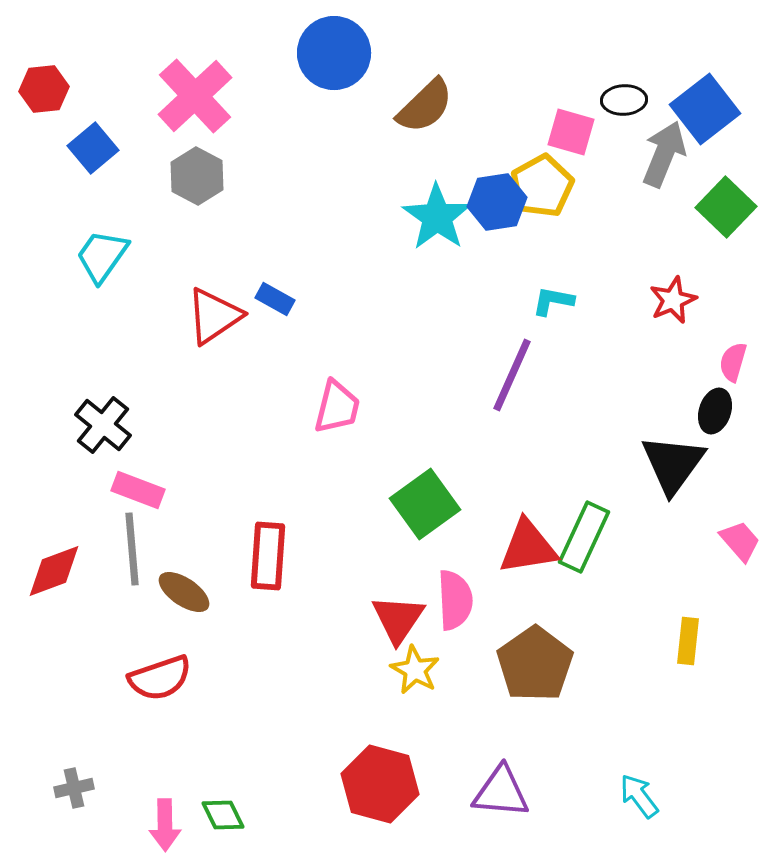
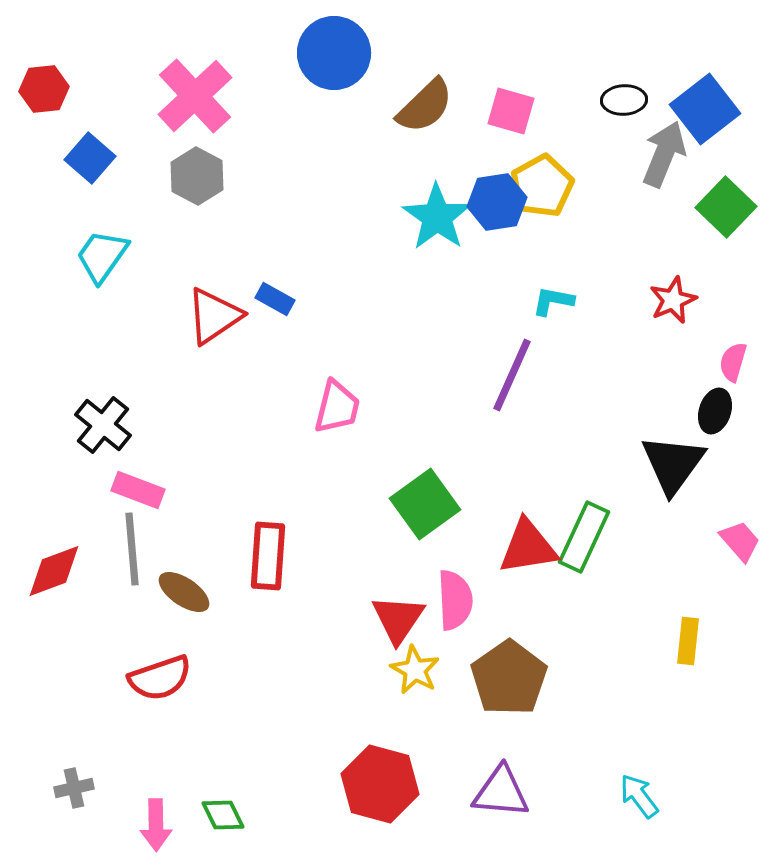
pink square at (571, 132): moved 60 px left, 21 px up
blue square at (93, 148): moved 3 px left, 10 px down; rotated 9 degrees counterclockwise
brown pentagon at (535, 664): moved 26 px left, 14 px down
pink arrow at (165, 825): moved 9 px left
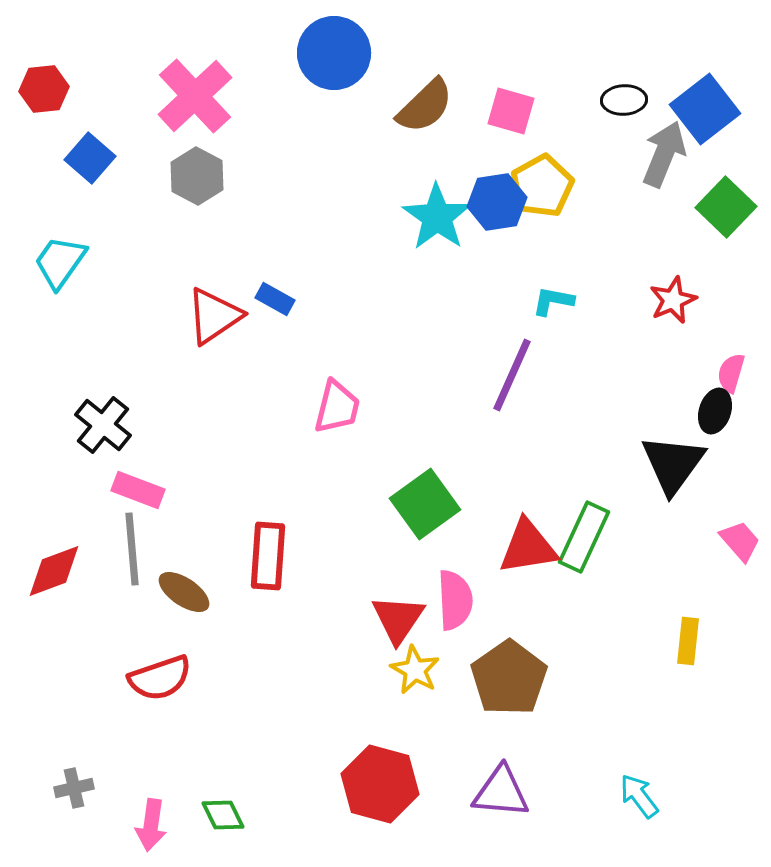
cyan trapezoid at (102, 256): moved 42 px left, 6 px down
pink semicircle at (733, 362): moved 2 px left, 11 px down
pink arrow at (156, 825): moved 5 px left; rotated 9 degrees clockwise
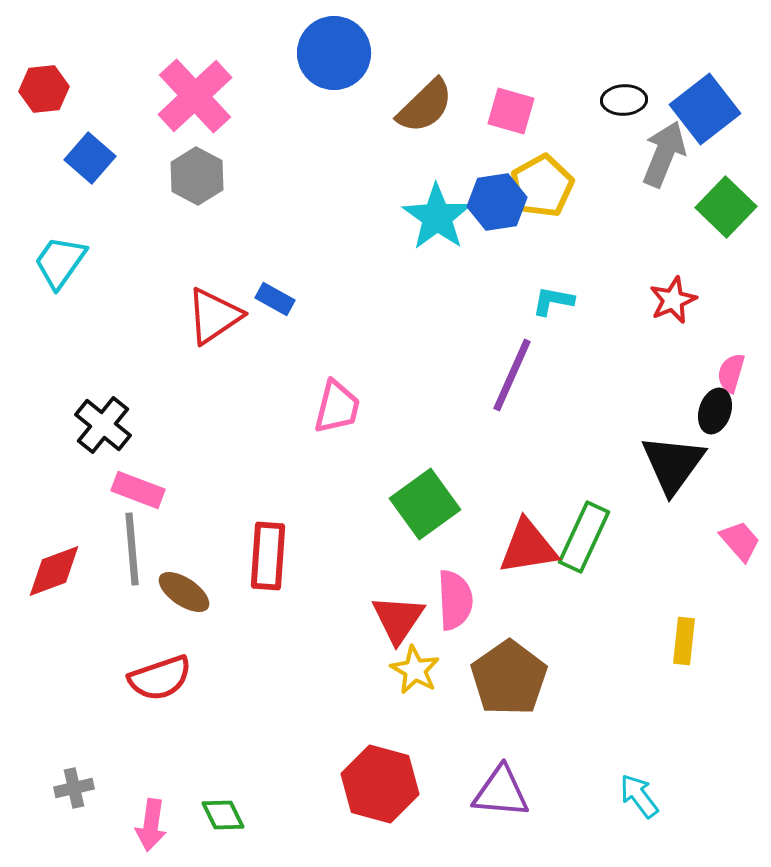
yellow rectangle at (688, 641): moved 4 px left
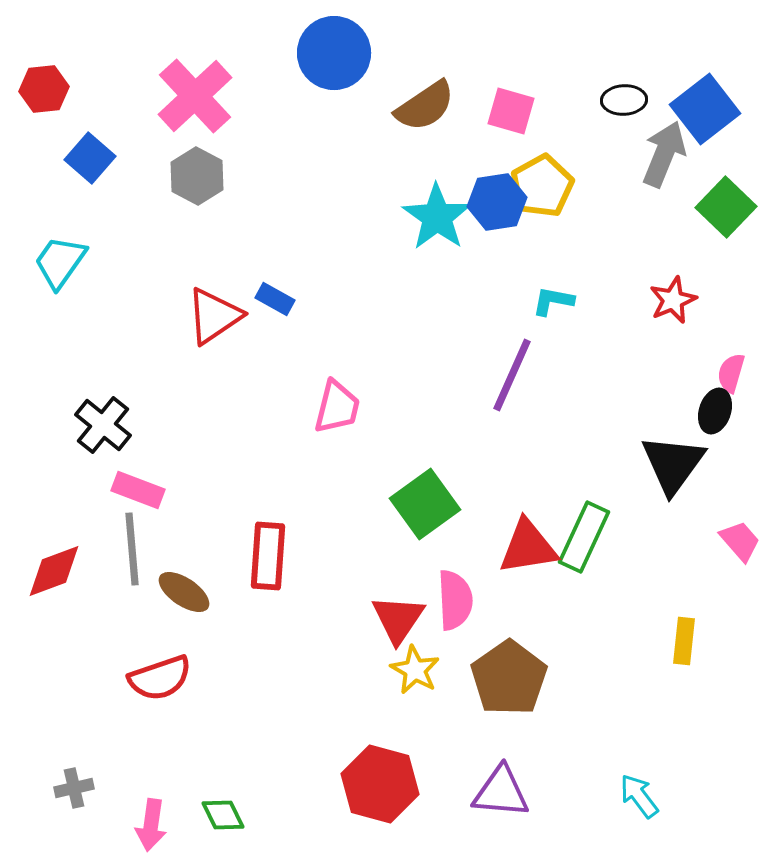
brown semicircle at (425, 106): rotated 10 degrees clockwise
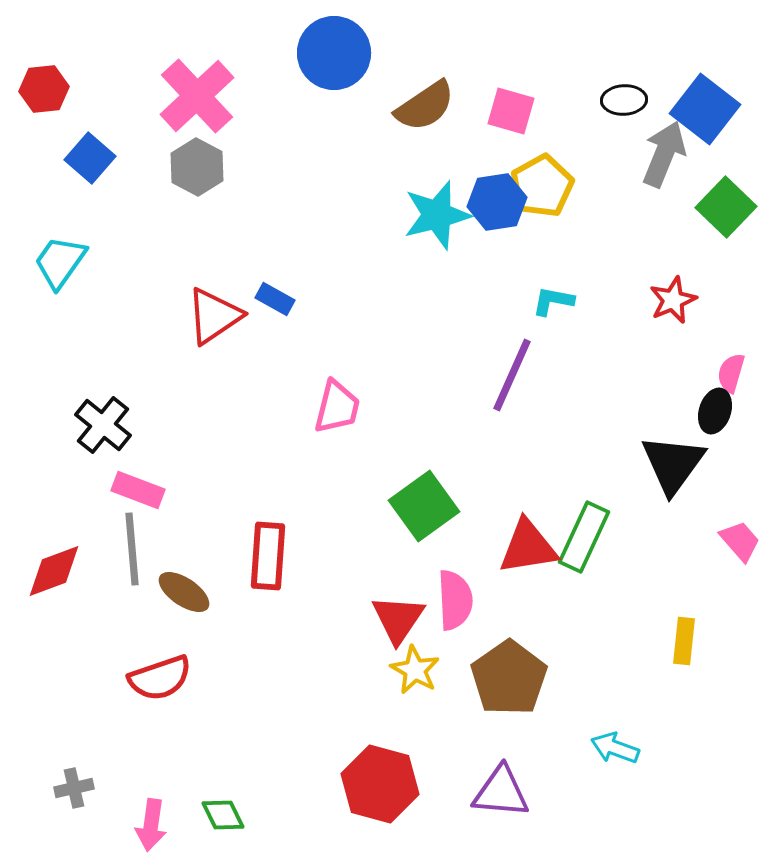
pink cross at (195, 96): moved 2 px right
blue square at (705, 109): rotated 14 degrees counterclockwise
gray hexagon at (197, 176): moved 9 px up
cyan star at (437, 217): moved 2 px up; rotated 22 degrees clockwise
green square at (425, 504): moved 1 px left, 2 px down
cyan arrow at (639, 796): moved 24 px left, 48 px up; rotated 33 degrees counterclockwise
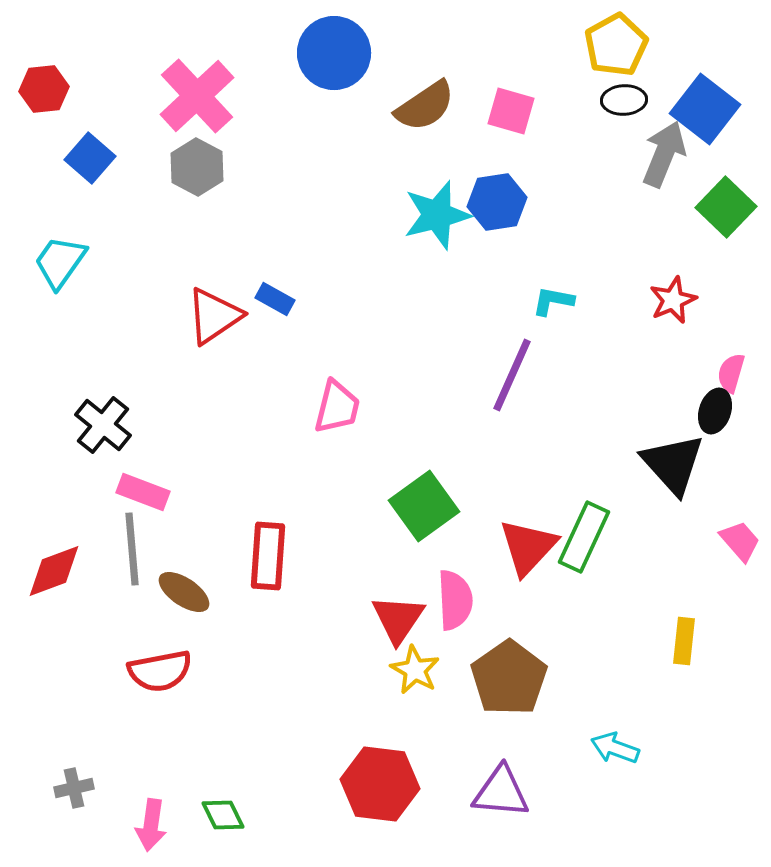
yellow pentagon at (542, 186): moved 74 px right, 141 px up
black triangle at (673, 464): rotated 18 degrees counterclockwise
pink rectangle at (138, 490): moved 5 px right, 2 px down
red triangle at (528, 547): rotated 38 degrees counterclockwise
red semicircle at (160, 678): moved 7 px up; rotated 8 degrees clockwise
red hexagon at (380, 784): rotated 8 degrees counterclockwise
